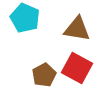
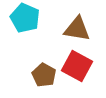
red square: moved 2 px up
brown pentagon: rotated 15 degrees counterclockwise
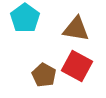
cyan pentagon: rotated 12 degrees clockwise
brown triangle: moved 1 px left
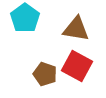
brown pentagon: moved 1 px right, 1 px up; rotated 10 degrees counterclockwise
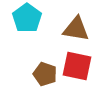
cyan pentagon: moved 2 px right
red square: rotated 16 degrees counterclockwise
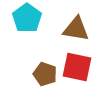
red square: moved 1 px down
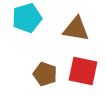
cyan pentagon: rotated 20 degrees clockwise
red square: moved 6 px right, 4 px down
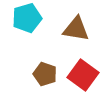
red square: moved 4 px down; rotated 24 degrees clockwise
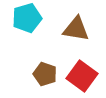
red square: moved 1 px left, 1 px down
